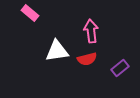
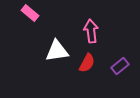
red semicircle: moved 4 px down; rotated 48 degrees counterclockwise
purple rectangle: moved 2 px up
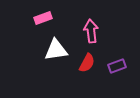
pink rectangle: moved 13 px right, 5 px down; rotated 60 degrees counterclockwise
white triangle: moved 1 px left, 1 px up
purple rectangle: moved 3 px left; rotated 18 degrees clockwise
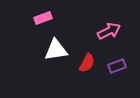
pink arrow: moved 18 px right; rotated 70 degrees clockwise
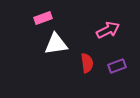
pink arrow: moved 1 px left, 1 px up
white triangle: moved 6 px up
red semicircle: rotated 36 degrees counterclockwise
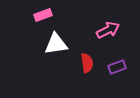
pink rectangle: moved 3 px up
purple rectangle: moved 1 px down
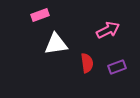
pink rectangle: moved 3 px left
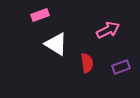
white triangle: rotated 40 degrees clockwise
purple rectangle: moved 4 px right
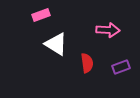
pink rectangle: moved 1 px right
pink arrow: rotated 30 degrees clockwise
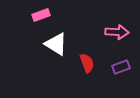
pink arrow: moved 9 px right, 2 px down
red semicircle: rotated 12 degrees counterclockwise
